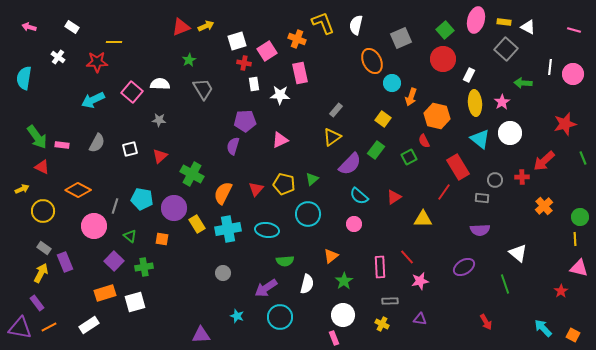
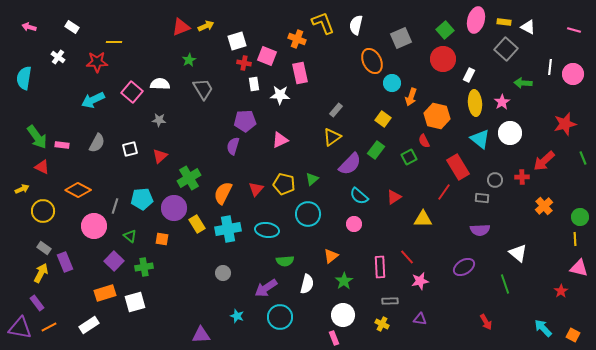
pink square at (267, 51): moved 5 px down; rotated 36 degrees counterclockwise
green cross at (192, 174): moved 3 px left, 4 px down; rotated 30 degrees clockwise
cyan pentagon at (142, 199): rotated 15 degrees counterclockwise
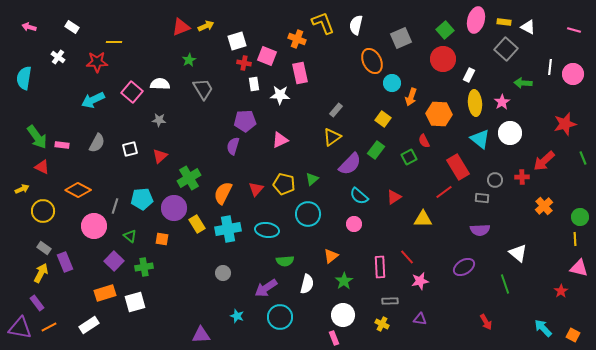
orange hexagon at (437, 116): moved 2 px right, 2 px up; rotated 10 degrees counterclockwise
red line at (444, 192): rotated 18 degrees clockwise
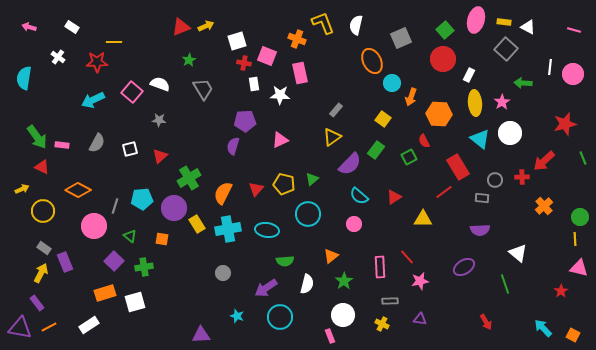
white semicircle at (160, 84): rotated 18 degrees clockwise
pink rectangle at (334, 338): moved 4 px left, 2 px up
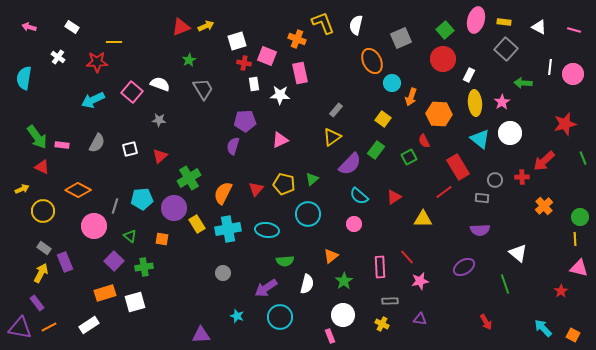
white triangle at (528, 27): moved 11 px right
